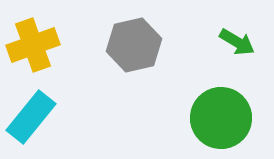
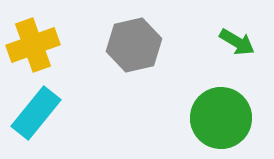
cyan rectangle: moved 5 px right, 4 px up
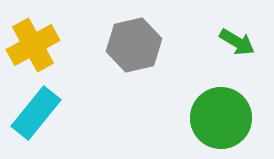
yellow cross: rotated 9 degrees counterclockwise
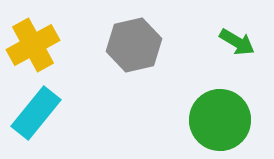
green circle: moved 1 px left, 2 px down
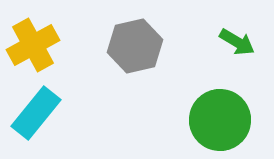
gray hexagon: moved 1 px right, 1 px down
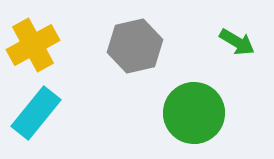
green circle: moved 26 px left, 7 px up
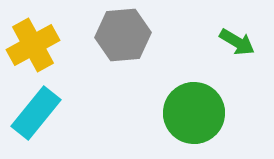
gray hexagon: moved 12 px left, 11 px up; rotated 8 degrees clockwise
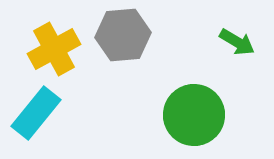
yellow cross: moved 21 px right, 4 px down
green circle: moved 2 px down
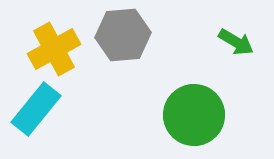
green arrow: moved 1 px left
cyan rectangle: moved 4 px up
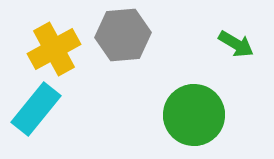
green arrow: moved 2 px down
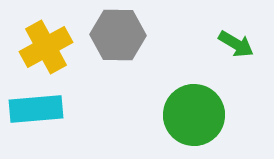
gray hexagon: moved 5 px left; rotated 6 degrees clockwise
yellow cross: moved 8 px left, 2 px up
cyan rectangle: rotated 46 degrees clockwise
